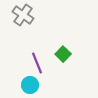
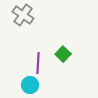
purple line: moved 1 px right; rotated 25 degrees clockwise
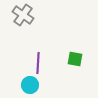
green square: moved 12 px right, 5 px down; rotated 35 degrees counterclockwise
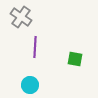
gray cross: moved 2 px left, 2 px down
purple line: moved 3 px left, 16 px up
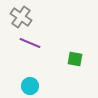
purple line: moved 5 px left, 4 px up; rotated 70 degrees counterclockwise
cyan circle: moved 1 px down
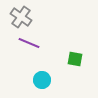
purple line: moved 1 px left
cyan circle: moved 12 px right, 6 px up
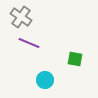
cyan circle: moved 3 px right
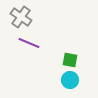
green square: moved 5 px left, 1 px down
cyan circle: moved 25 px right
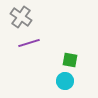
purple line: rotated 40 degrees counterclockwise
cyan circle: moved 5 px left, 1 px down
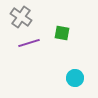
green square: moved 8 px left, 27 px up
cyan circle: moved 10 px right, 3 px up
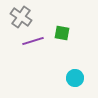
purple line: moved 4 px right, 2 px up
